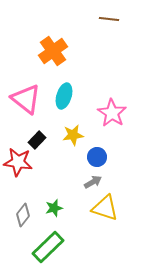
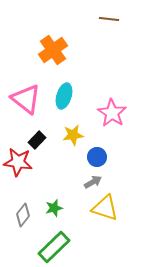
orange cross: moved 1 px up
green rectangle: moved 6 px right
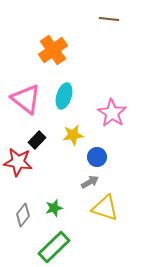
gray arrow: moved 3 px left
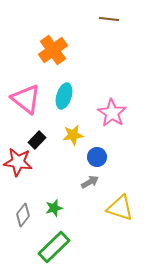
yellow triangle: moved 15 px right
